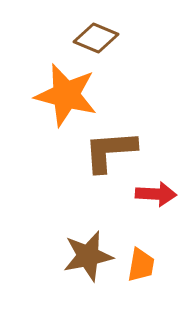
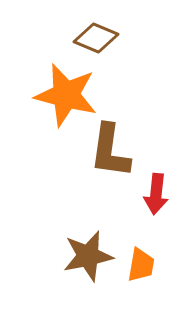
brown L-shape: rotated 78 degrees counterclockwise
red arrow: rotated 93 degrees clockwise
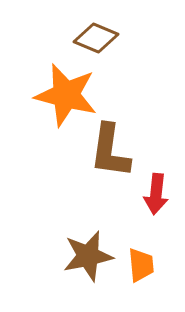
orange trapezoid: rotated 15 degrees counterclockwise
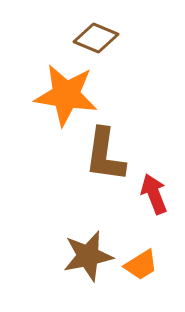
orange star: rotated 6 degrees counterclockwise
brown L-shape: moved 5 px left, 4 px down
red arrow: moved 2 px left; rotated 153 degrees clockwise
orange trapezoid: rotated 63 degrees clockwise
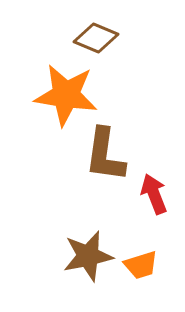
orange trapezoid: rotated 15 degrees clockwise
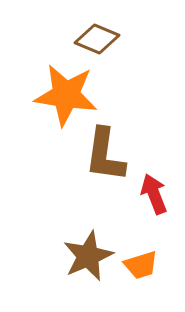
brown diamond: moved 1 px right, 1 px down
brown star: rotated 12 degrees counterclockwise
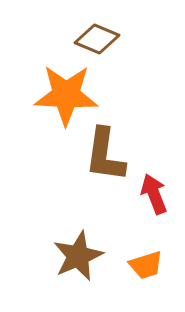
orange star: rotated 6 degrees counterclockwise
brown star: moved 10 px left
orange trapezoid: moved 5 px right
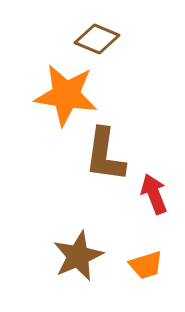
orange star: rotated 6 degrees clockwise
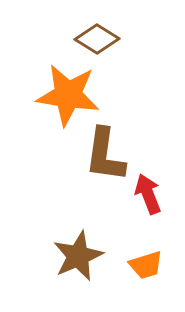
brown diamond: rotated 9 degrees clockwise
orange star: moved 2 px right
red arrow: moved 6 px left
